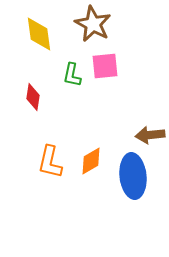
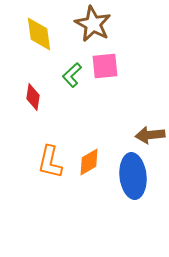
green L-shape: rotated 35 degrees clockwise
orange diamond: moved 2 px left, 1 px down
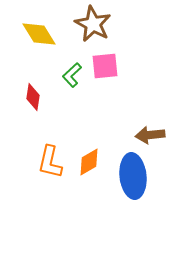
yellow diamond: rotated 24 degrees counterclockwise
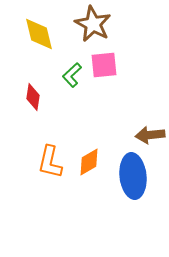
yellow diamond: rotated 18 degrees clockwise
pink square: moved 1 px left, 1 px up
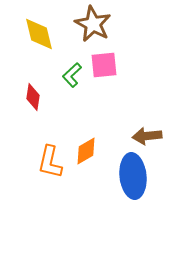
brown arrow: moved 3 px left, 1 px down
orange diamond: moved 3 px left, 11 px up
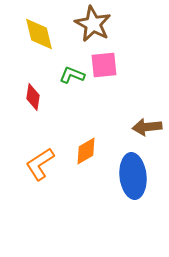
green L-shape: rotated 65 degrees clockwise
brown arrow: moved 9 px up
orange L-shape: moved 10 px left, 2 px down; rotated 44 degrees clockwise
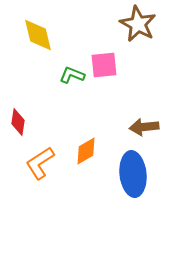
brown star: moved 45 px right
yellow diamond: moved 1 px left, 1 px down
red diamond: moved 15 px left, 25 px down
brown arrow: moved 3 px left
orange L-shape: moved 1 px up
blue ellipse: moved 2 px up
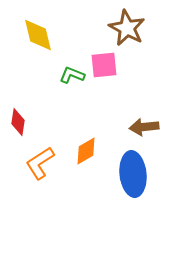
brown star: moved 11 px left, 4 px down
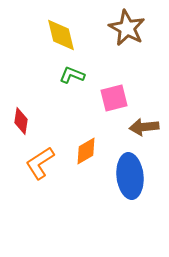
yellow diamond: moved 23 px right
pink square: moved 10 px right, 33 px down; rotated 8 degrees counterclockwise
red diamond: moved 3 px right, 1 px up
blue ellipse: moved 3 px left, 2 px down
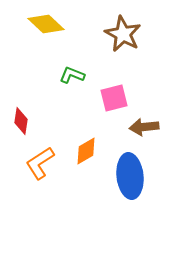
brown star: moved 4 px left, 6 px down
yellow diamond: moved 15 px left, 11 px up; rotated 33 degrees counterclockwise
